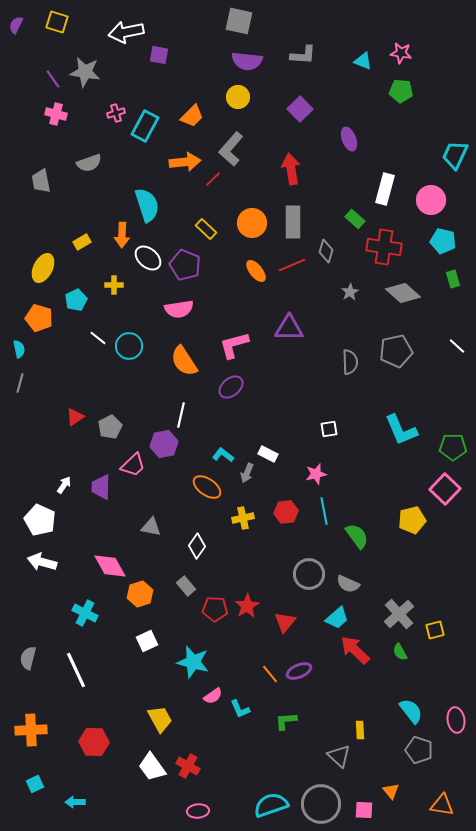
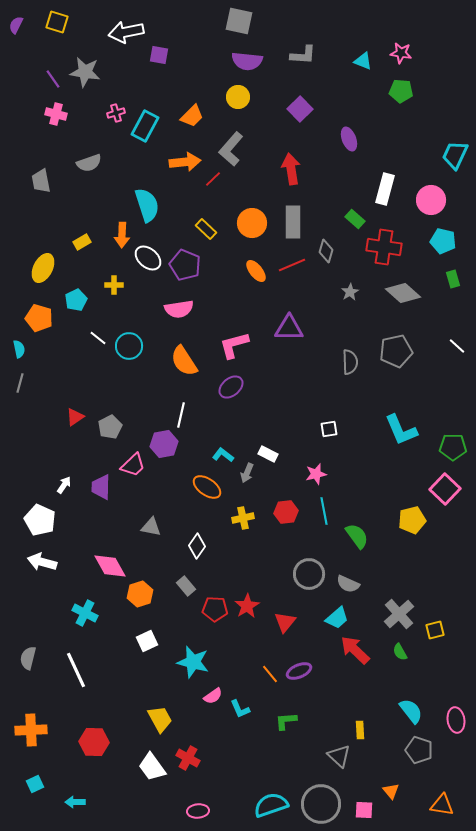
red cross at (188, 766): moved 8 px up
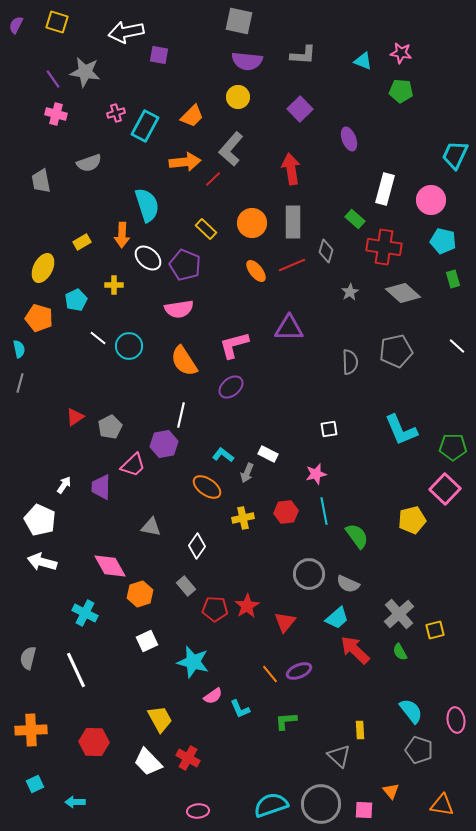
white trapezoid at (152, 767): moved 4 px left, 5 px up; rotated 8 degrees counterclockwise
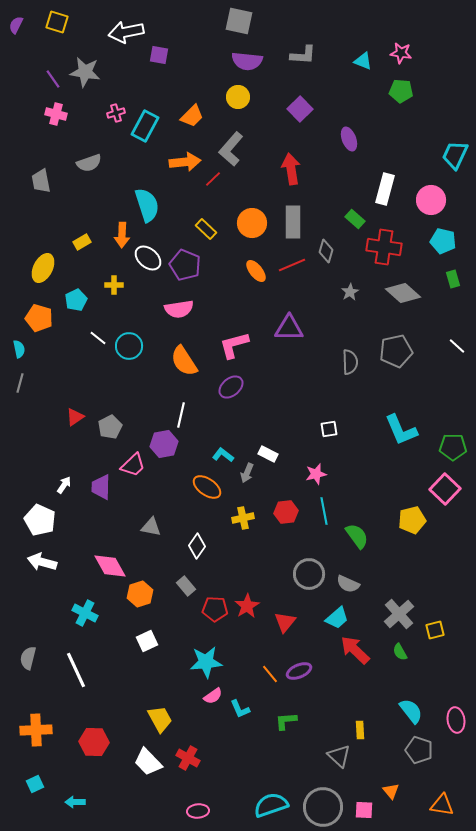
cyan star at (193, 662): moved 13 px right; rotated 20 degrees counterclockwise
orange cross at (31, 730): moved 5 px right
gray circle at (321, 804): moved 2 px right, 3 px down
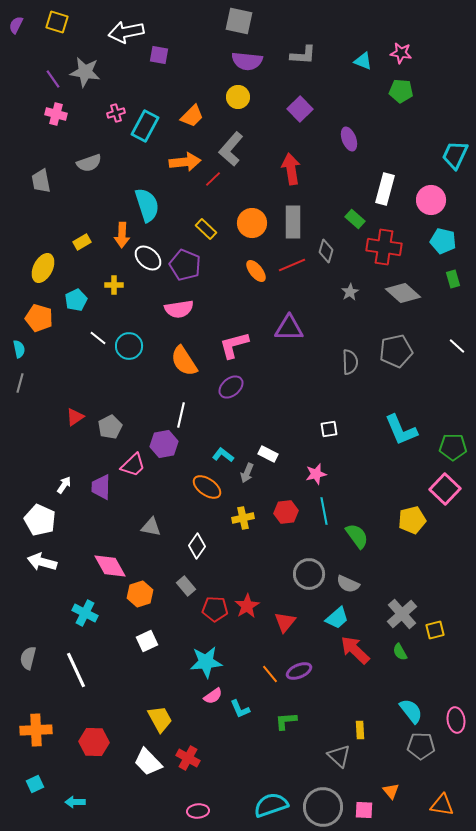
gray cross at (399, 614): moved 3 px right
gray pentagon at (419, 750): moved 2 px right, 4 px up; rotated 16 degrees counterclockwise
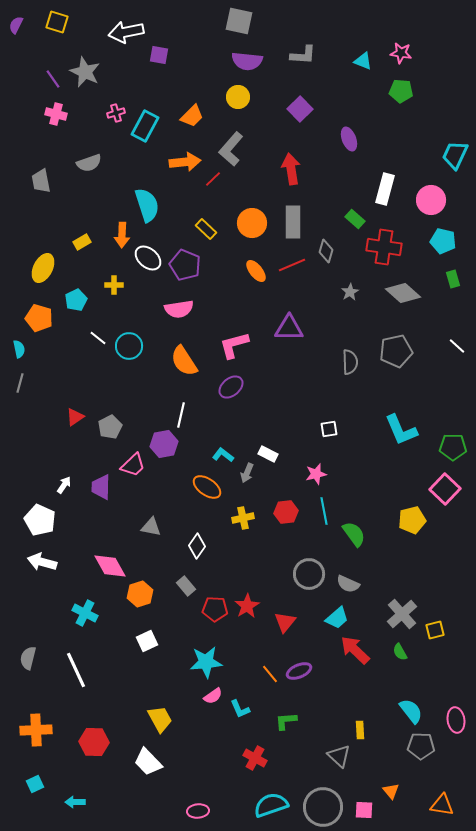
gray star at (85, 72): rotated 16 degrees clockwise
green semicircle at (357, 536): moved 3 px left, 2 px up
red cross at (188, 758): moved 67 px right
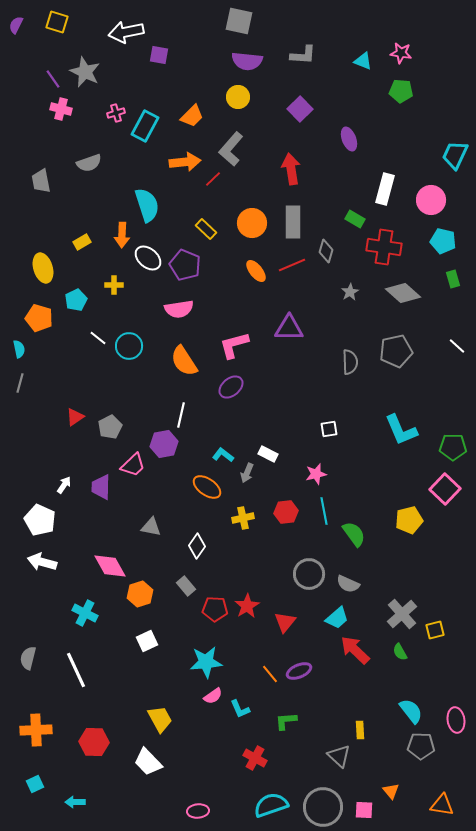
pink cross at (56, 114): moved 5 px right, 5 px up
green rectangle at (355, 219): rotated 12 degrees counterclockwise
yellow ellipse at (43, 268): rotated 44 degrees counterclockwise
yellow pentagon at (412, 520): moved 3 px left
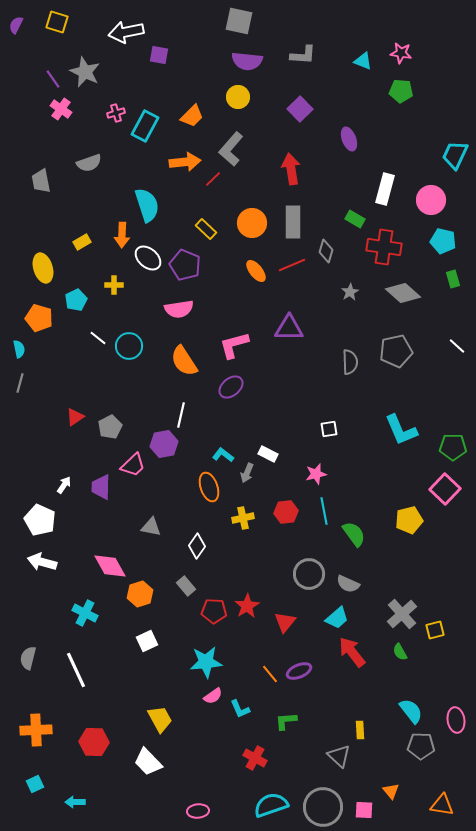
pink cross at (61, 109): rotated 20 degrees clockwise
orange ellipse at (207, 487): moved 2 px right; rotated 36 degrees clockwise
red pentagon at (215, 609): moved 1 px left, 2 px down
red arrow at (355, 650): moved 3 px left, 2 px down; rotated 8 degrees clockwise
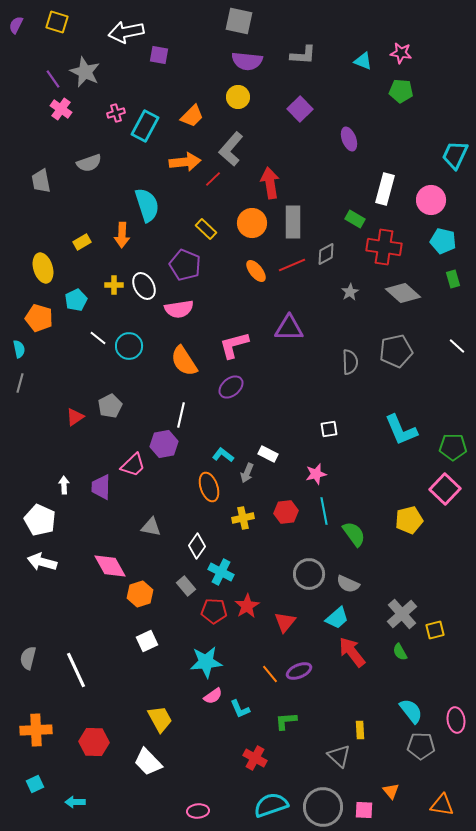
red arrow at (291, 169): moved 21 px left, 14 px down
gray diamond at (326, 251): moved 3 px down; rotated 45 degrees clockwise
white ellipse at (148, 258): moved 4 px left, 28 px down; rotated 20 degrees clockwise
gray pentagon at (110, 427): moved 21 px up
white arrow at (64, 485): rotated 36 degrees counterclockwise
cyan cross at (85, 613): moved 136 px right, 41 px up
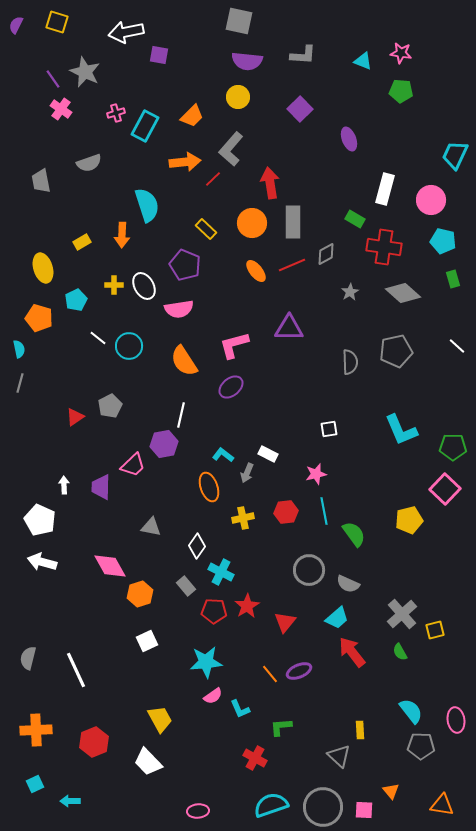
gray circle at (309, 574): moved 4 px up
green L-shape at (286, 721): moved 5 px left, 6 px down
red hexagon at (94, 742): rotated 24 degrees counterclockwise
cyan arrow at (75, 802): moved 5 px left, 1 px up
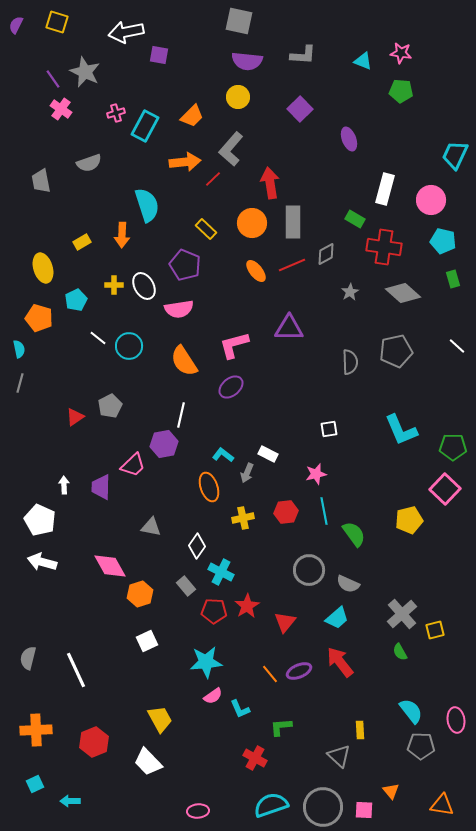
red arrow at (352, 652): moved 12 px left, 10 px down
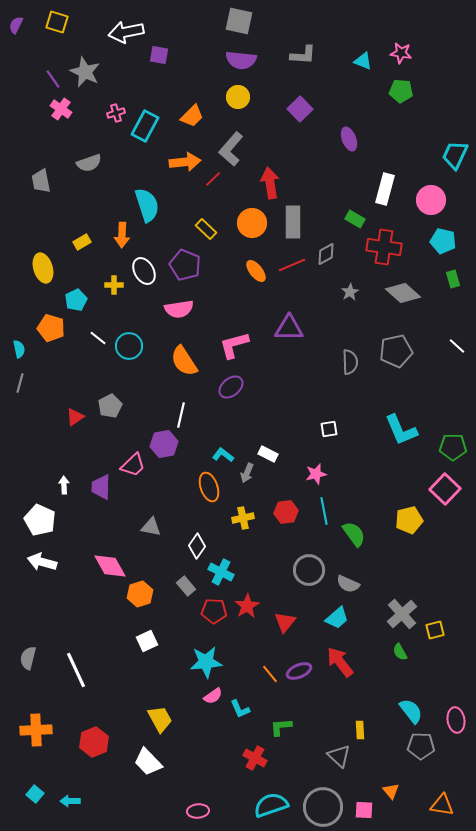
purple semicircle at (247, 61): moved 6 px left, 1 px up
white ellipse at (144, 286): moved 15 px up
orange pentagon at (39, 318): moved 12 px right, 10 px down
cyan square at (35, 784): moved 10 px down; rotated 24 degrees counterclockwise
